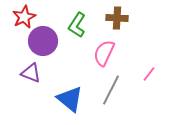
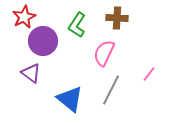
purple triangle: rotated 15 degrees clockwise
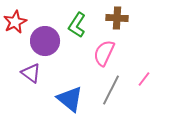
red star: moved 9 px left, 5 px down
purple circle: moved 2 px right
pink line: moved 5 px left, 5 px down
